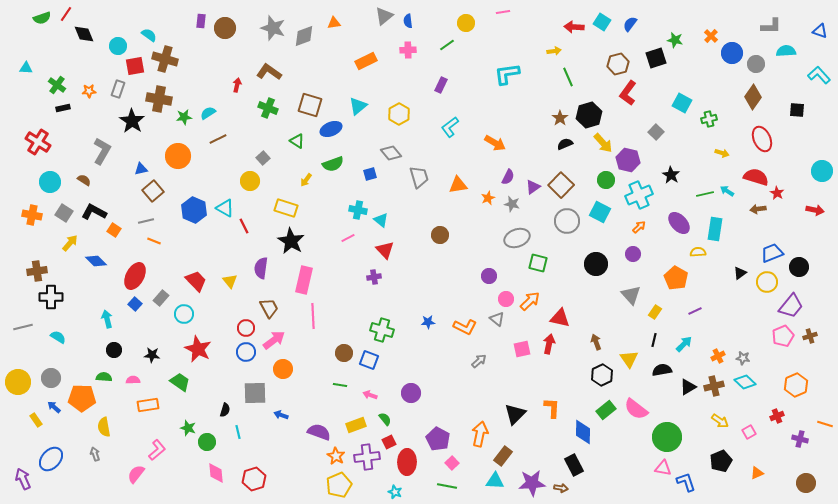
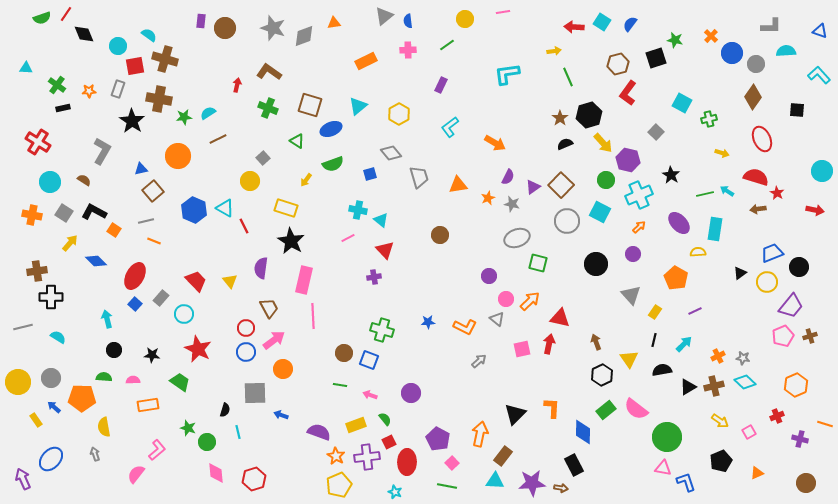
yellow circle at (466, 23): moved 1 px left, 4 px up
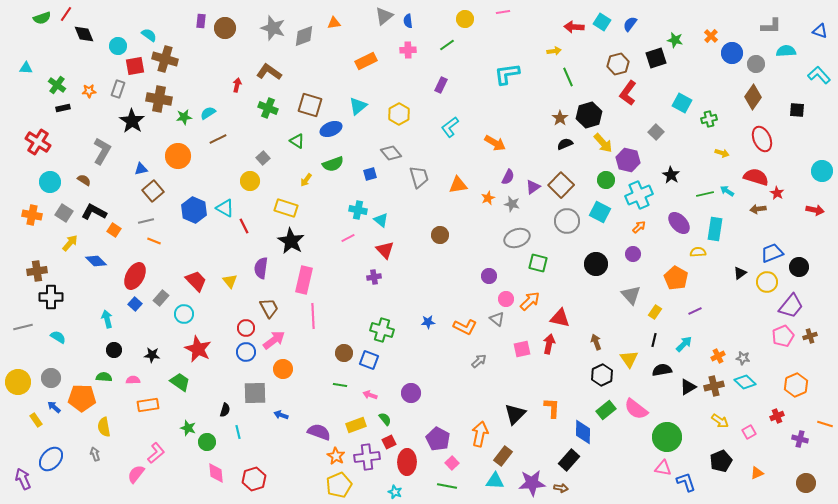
pink L-shape at (157, 450): moved 1 px left, 3 px down
black rectangle at (574, 465): moved 5 px left, 5 px up; rotated 70 degrees clockwise
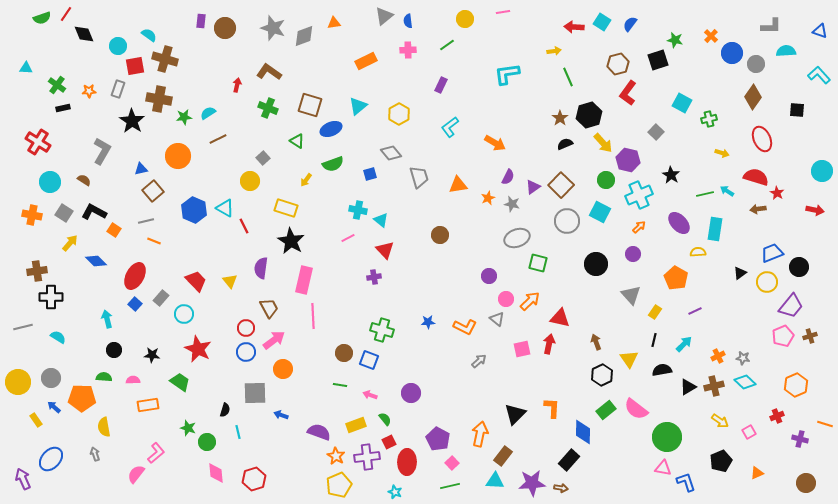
black square at (656, 58): moved 2 px right, 2 px down
green line at (447, 486): moved 3 px right; rotated 24 degrees counterclockwise
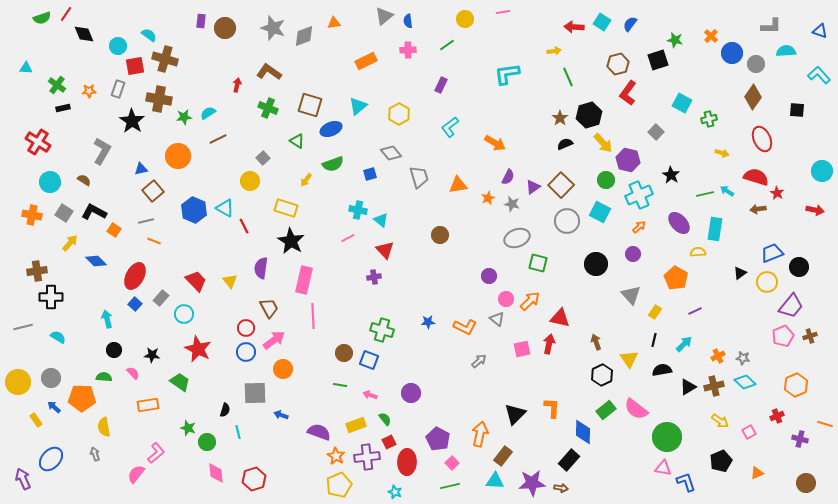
pink semicircle at (133, 380): moved 7 px up; rotated 48 degrees clockwise
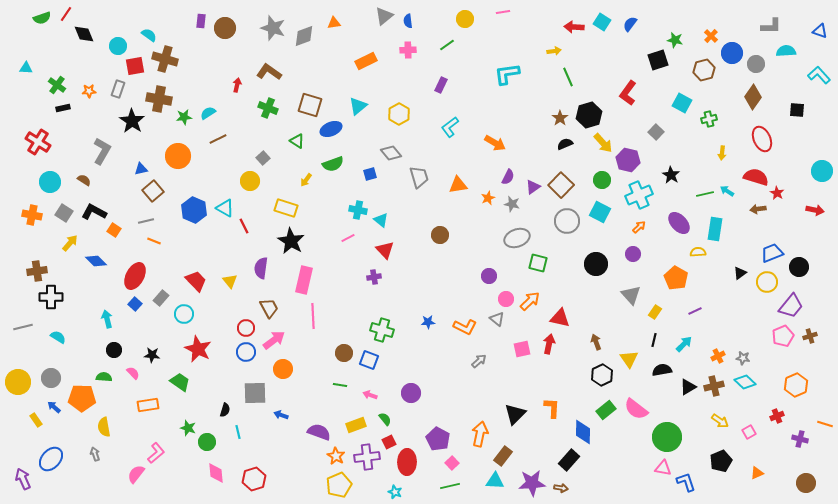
brown hexagon at (618, 64): moved 86 px right, 6 px down
yellow arrow at (722, 153): rotated 80 degrees clockwise
green circle at (606, 180): moved 4 px left
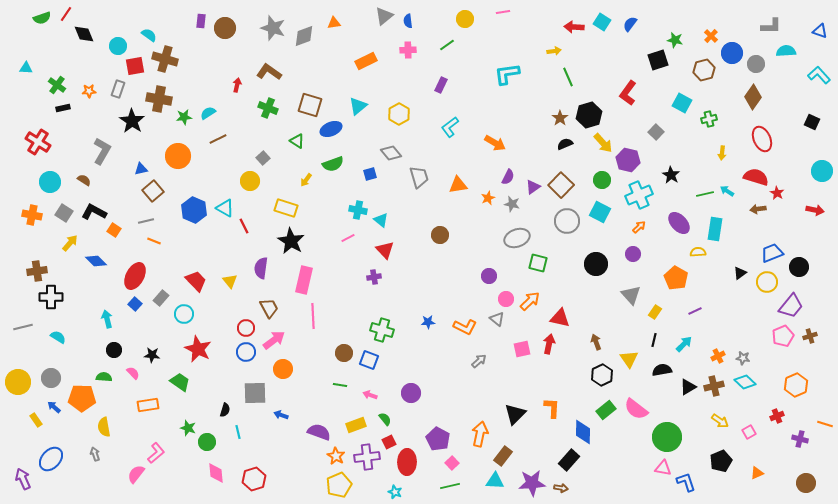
black square at (797, 110): moved 15 px right, 12 px down; rotated 21 degrees clockwise
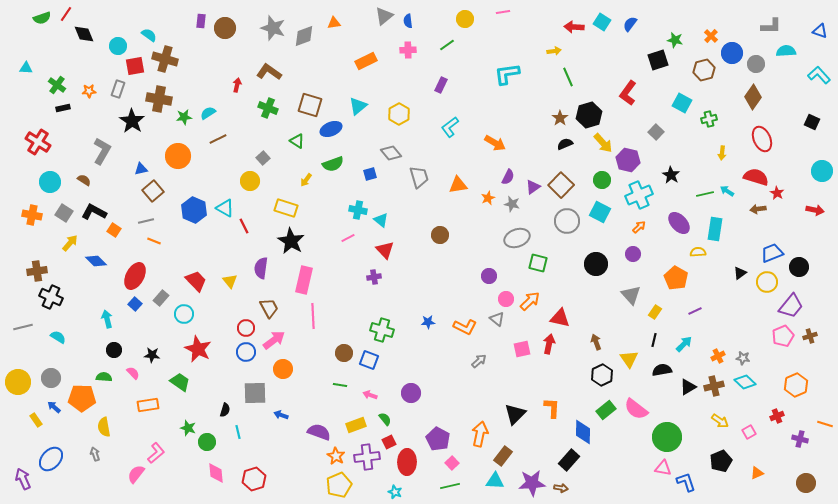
black cross at (51, 297): rotated 25 degrees clockwise
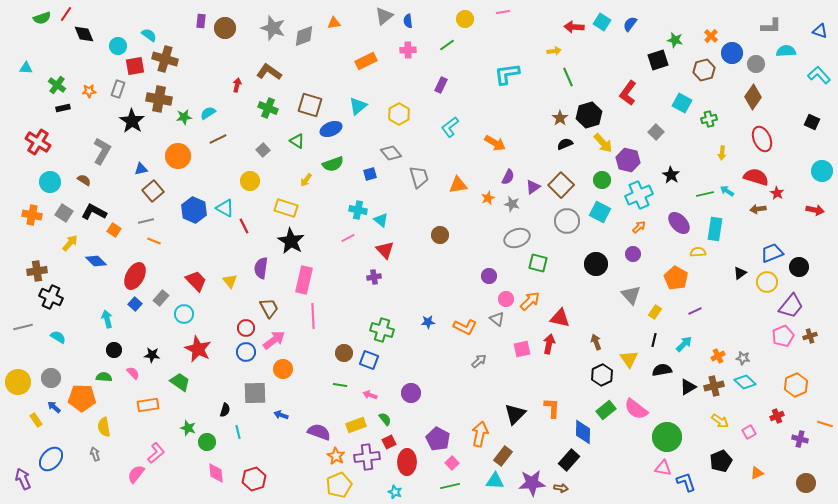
gray square at (263, 158): moved 8 px up
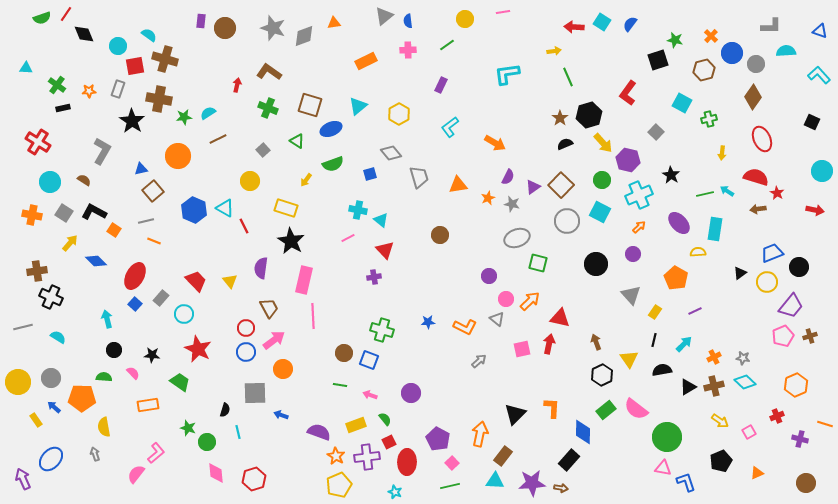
orange cross at (718, 356): moved 4 px left, 1 px down
